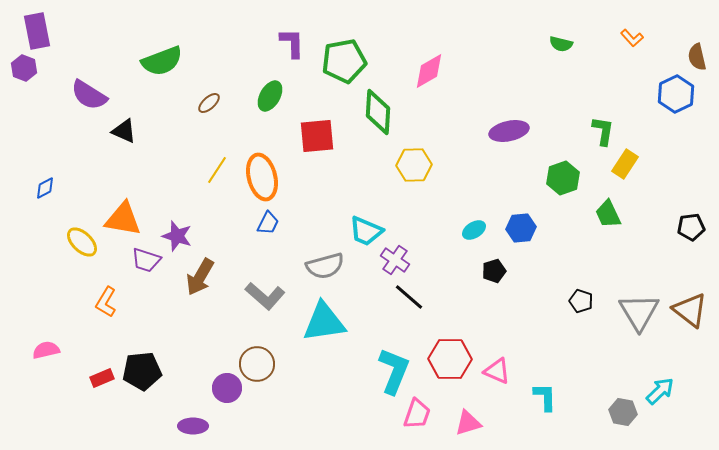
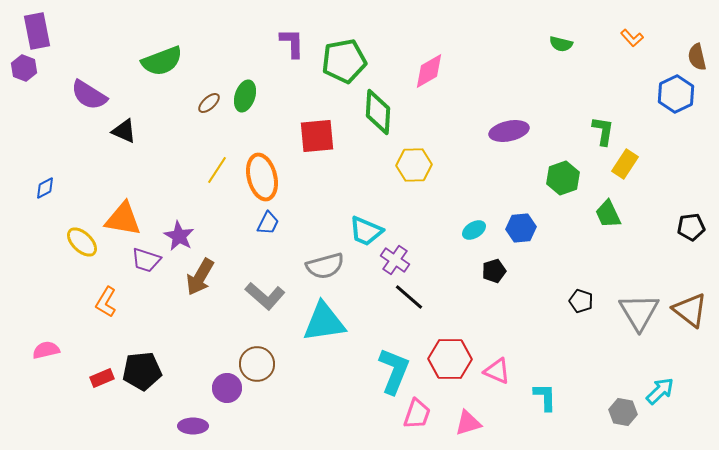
green ellipse at (270, 96): moved 25 px left; rotated 12 degrees counterclockwise
purple star at (177, 236): moved 2 px right; rotated 12 degrees clockwise
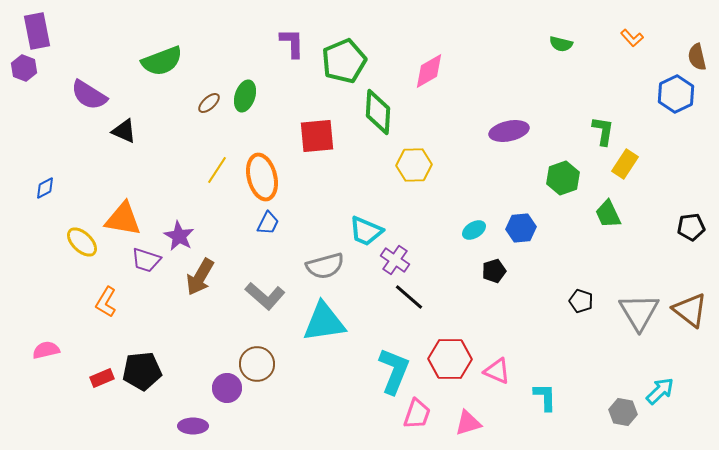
green pentagon at (344, 61): rotated 12 degrees counterclockwise
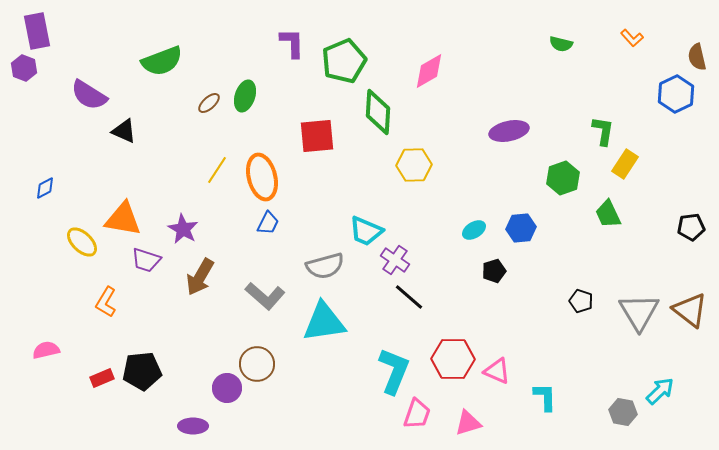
purple star at (179, 236): moved 4 px right, 7 px up
red hexagon at (450, 359): moved 3 px right
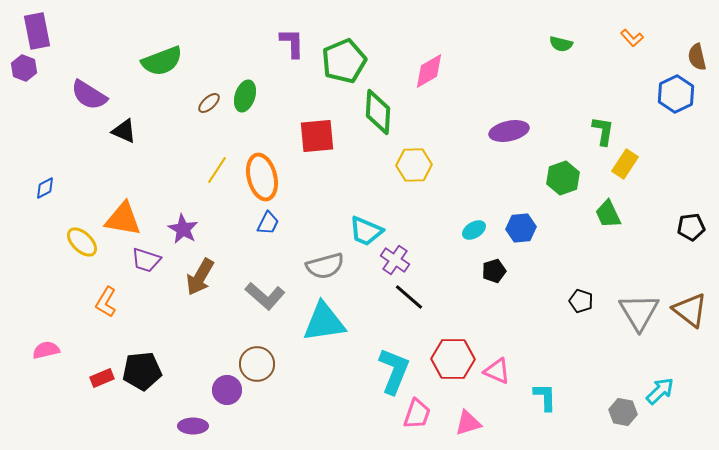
purple circle at (227, 388): moved 2 px down
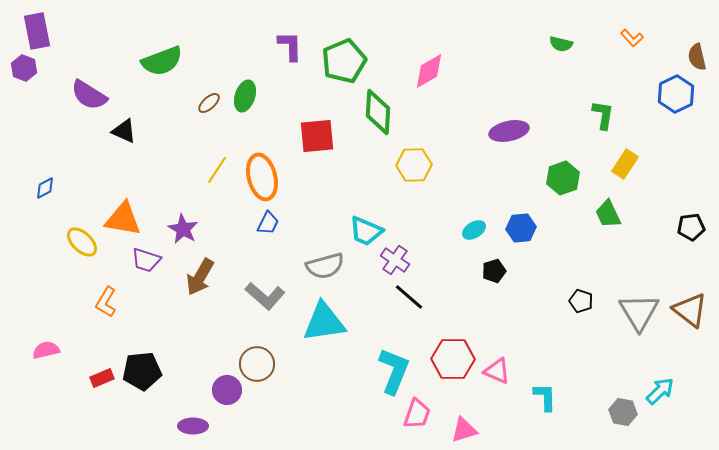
purple L-shape at (292, 43): moved 2 px left, 3 px down
green L-shape at (603, 131): moved 16 px up
pink triangle at (468, 423): moved 4 px left, 7 px down
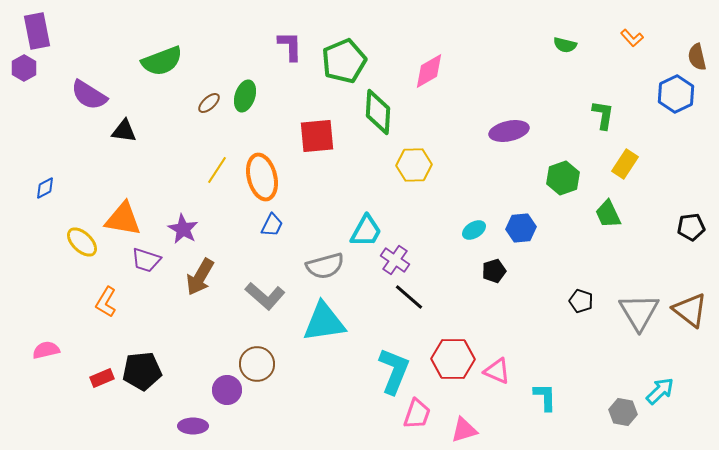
green semicircle at (561, 44): moved 4 px right, 1 px down
purple hexagon at (24, 68): rotated 10 degrees clockwise
black triangle at (124, 131): rotated 16 degrees counterclockwise
blue trapezoid at (268, 223): moved 4 px right, 2 px down
cyan trapezoid at (366, 231): rotated 84 degrees counterclockwise
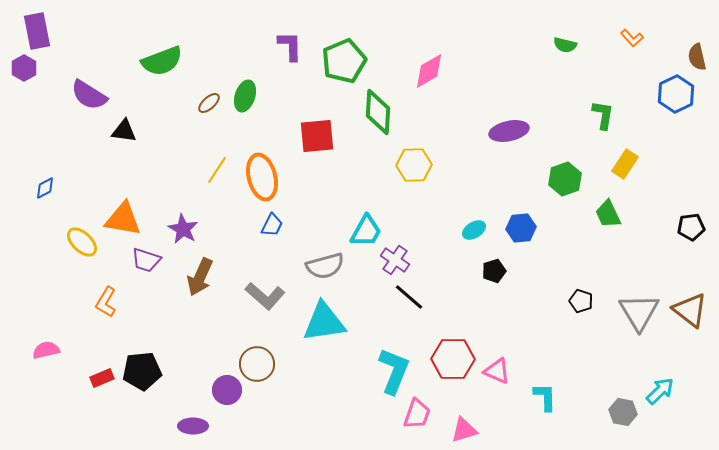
green hexagon at (563, 178): moved 2 px right, 1 px down
brown arrow at (200, 277): rotated 6 degrees counterclockwise
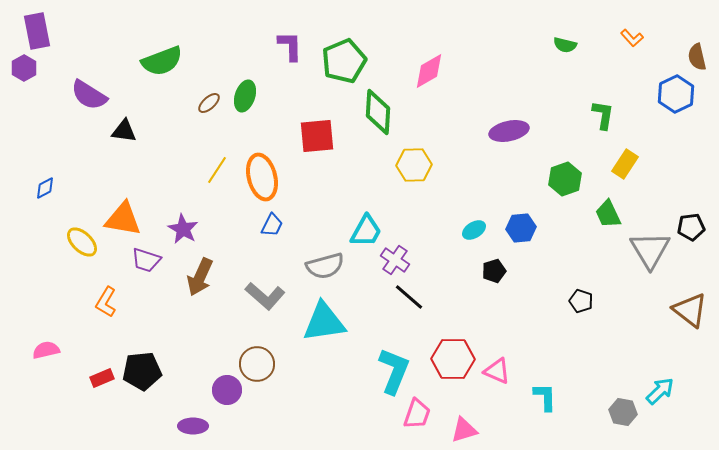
gray triangle at (639, 312): moved 11 px right, 62 px up
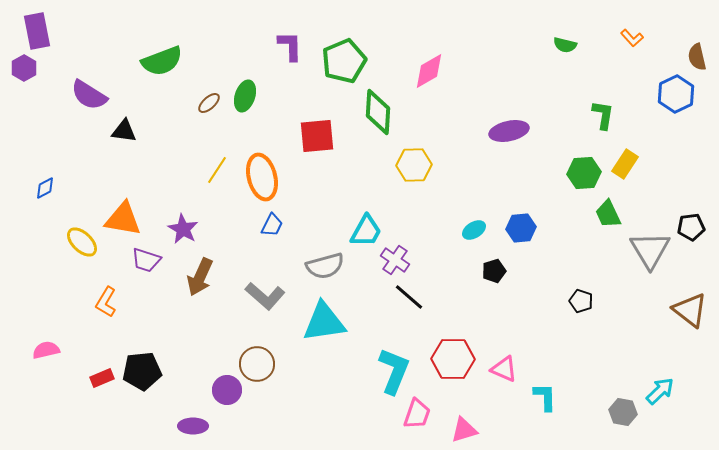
green hexagon at (565, 179): moved 19 px right, 6 px up; rotated 16 degrees clockwise
pink triangle at (497, 371): moved 7 px right, 2 px up
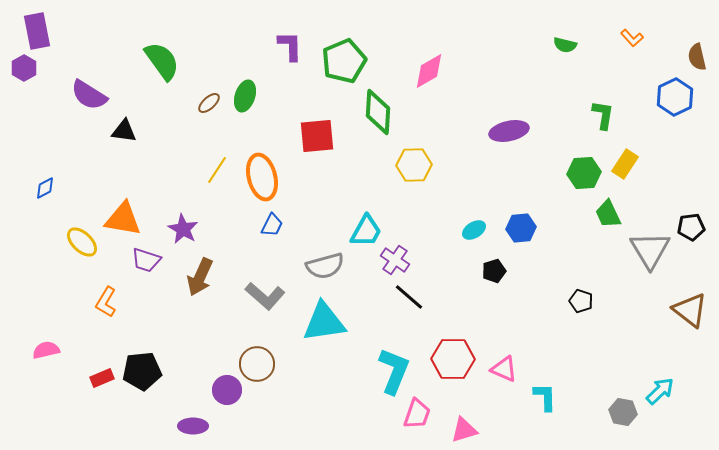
green semicircle at (162, 61): rotated 105 degrees counterclockwise
blue hexagon at (676, 94): moved 1 px left, 3 px down
